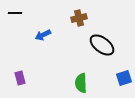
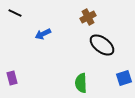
black line: rotated 24 degrees clockwise
brown cross: moved 9 px right, 1 px up; rotated 14 degrees counterclockwise
blue arrow: moved 1 px up
purple rectangle: moved 8 px left
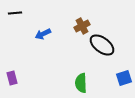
black line: rotated 32 degrees counterclockwise
brown cross: moved 6 px left, 9 px down
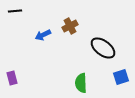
black line: moved 2 px up
brown cross: moved 12 px left
blue arrow: moved 1 px down
black ellipse: moved 1 px right, 3 px down
blue square: moved 3 px left, 1 px up
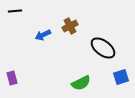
green semicircle: rotated 114 degrees counterclockwise
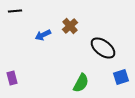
brown cross: rotated 14 degrees counterclockwise
green semicircle: rotated 36 degrees counterclockwise
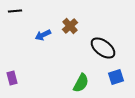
blue square: moved 5 px left
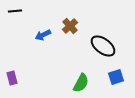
black ellipse: moved 2 px up
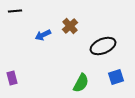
black ellipse: rotated 60 degrees counterclockwise
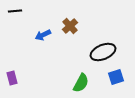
black ellipse: moved 6 px down
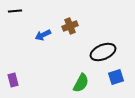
brown cross: rotated 21 degrees clockwise
purple rectangle: moved 1 px right, 2 px down
